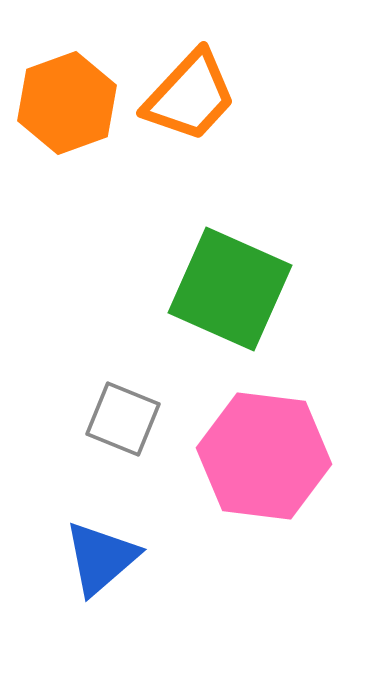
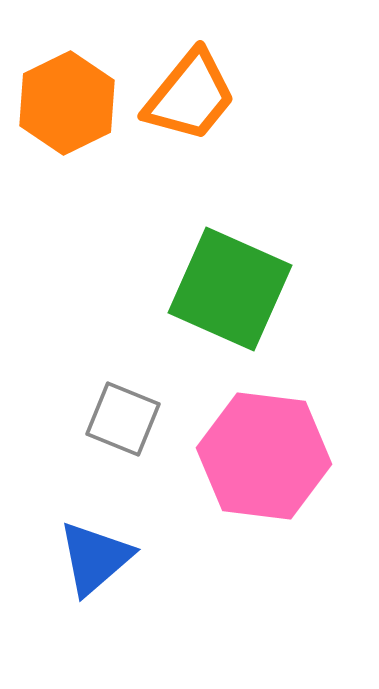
orange trapezoid: rotated 4 degrees counterclockwise
orange hexagon: rotated 6 degrees counterclockwise
blue triangle: moved 6 px left
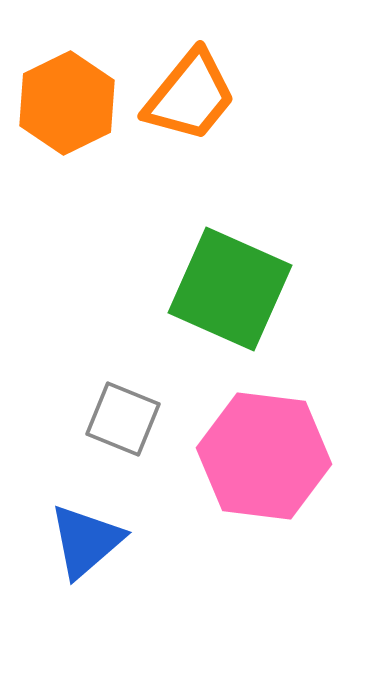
blue triangle: moved 9 px left, 17 px up
